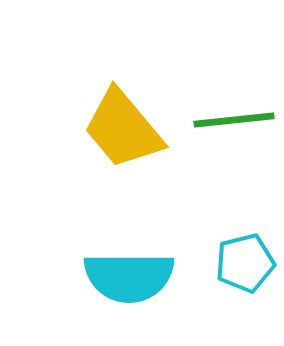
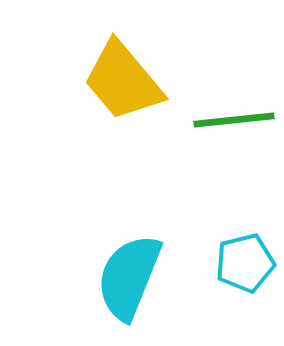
yellow trapezoid: moved 48 px up
cyan semicircle: rotated 112 degrees clockwise
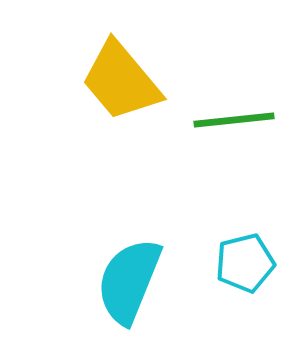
yellow trapezoid: moved 2 px left
cyan semicircle: moved 4 px down
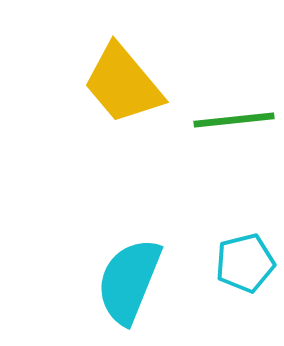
yellow trapezoid: moved 2 px right, 3 px down
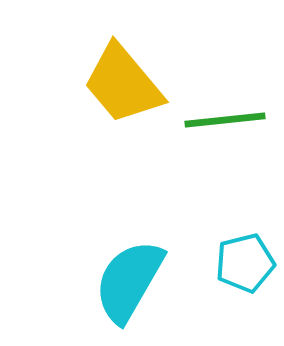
green line: moved 9 px left
cyan semicircle: rotated 8 degrees clockwise
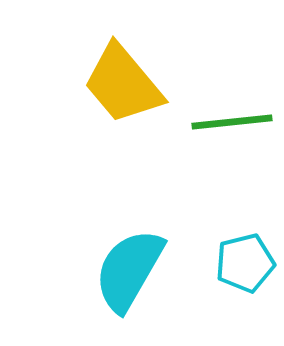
green line: moved 7 px right, 2 px down
cyan semicircle: moved 11 px up
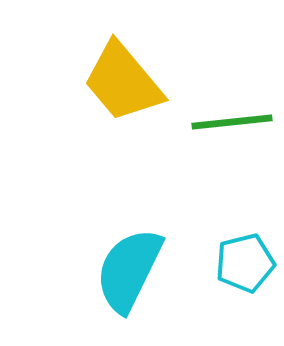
yellow trapezoid: moved 2 px up
cyan semicircle: rotated 4 degrees counterclockwise
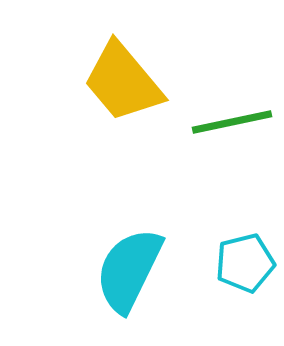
green line: rotated 6 degrees counterclockwise
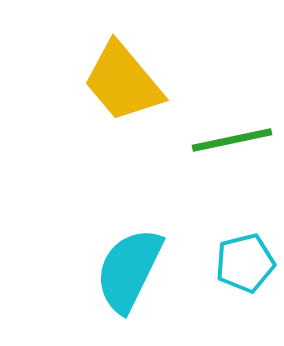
green line: moved 18 px down
